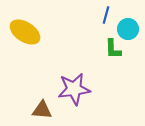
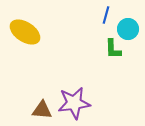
purple star: moved 14 px down
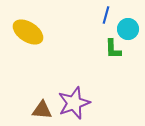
yellow ellipse: moved 3 px right
purple star: rotated 12 degrees counterclockwise
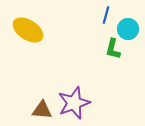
yellow ellipse: moved 2 px up
green L-shape: rotated 15 degrees clockwise
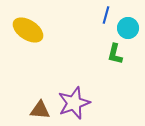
cyan circle: moved 1 px up
green L-shape: moved 2 px right, 5 px down
brown triangle: moved 2 px left
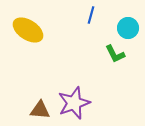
blue line: moved 15 px left
green L-shape: rotated 40 degrees counterclockwise
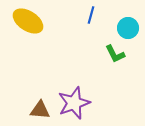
yellow ellipse: moved 9 px up
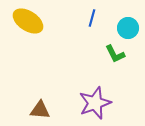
blue line: moved 1 px right, 3 px down
purple star: moved 21 px right
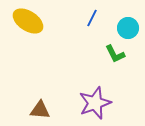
blue line: rotated 12 degrees clockwise
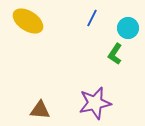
green L-shape: rotated 60 degrees clockwise
purple star: rotated 8 degrees clockwise
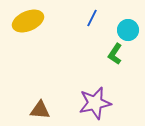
yellow ellipse: rotated 56 degrees counterclockwise
cyan circle: moved 2 px down
